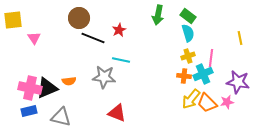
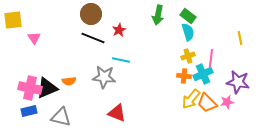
brown circle: moved 12 px right, 4 px up
cyan semicircle: moved 1 px up
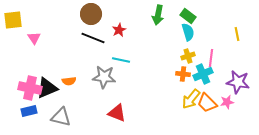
yellow line: moved 3 px left, 4 px up
orange cross: moved 1 px left, 2 px up
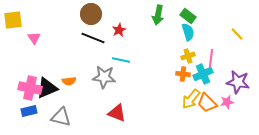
yellow line: rotated 32 degrees counterclockwise
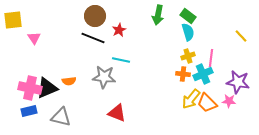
brown circle: moved 4 px right, 2 px down
yellow line: moved 4 px right, 2 px down
pink star: moved 2 px right, 1 px up; rotated 16 degrees clockwise
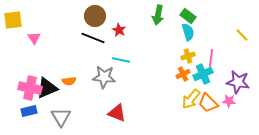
red star: rotated 16 degrees counterclockwise
yellow line: moved 1 px right, 1 px up
orange cross: rotated 32 degrees counterclockwise
orange trapezoid: moved 1 px right
gray triangle: rotated 45 degrees clockwise
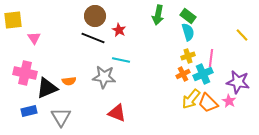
pink cross: moved 5 px left, 15 px up
pink star: rotated 24 degrees clockwise
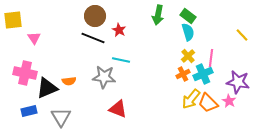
yellow cross: rotated 24 degrees counterclockwise
red triangle: moved 1 px right, 4 px up
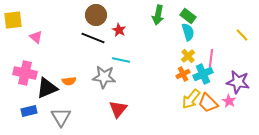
brown circle: moved 1 px right, 1 px up
pink triangle: moved 2 px right, 1 px up; rotated 16 degrees counterclockwise
red triangle: rotated 48 degrees clockwise
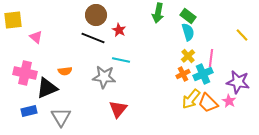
green arrow: moved 2 px up
orange semicircle: moved 4 px left, 10 px up
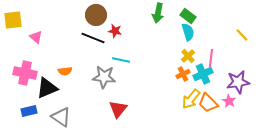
red star: moved 4 px left, 1 px down; rotated 16 degrees counterclockwise
purple star: rotated 20 degrees counterclockwise
gray triangle: rotated 25 degrees counterclockwise
